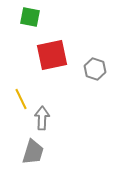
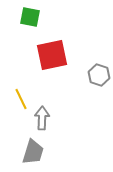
gray hexagon: moved 4 px right, 6 px down
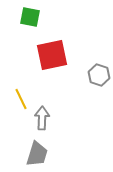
gray trapezoid: moved 4 px right, 2 px down
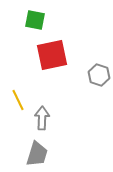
green square: moved 5 px right, 3 px down
yellow line: moved 3 px left, 1 px down
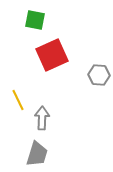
red square: rotated 12 degrees counterclockwise
gray hexagon: rotated 15 degrees counterclockwise
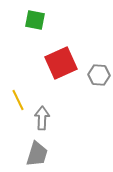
red square: moved 9 px right, 8 px down
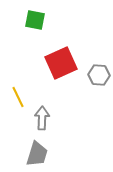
yellow line: moved 3 px up
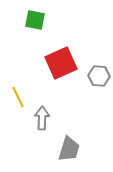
gray hexagon: moved 1 px down
gray trapezoid: moved 32 px right, 5 px up
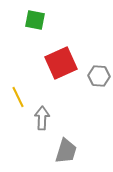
gray trapezoid: moved 3 px left, 2 px down
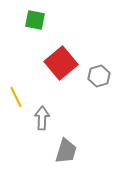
red square: rotated 16 degrees counterclockwise
gray hexagon: rotated 20 degrees counterclockwise
yellow line: moved 2 px left
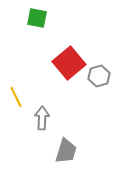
green square: moved 2 px right, 2 px up
red square: moved 8 px right
